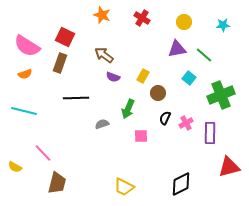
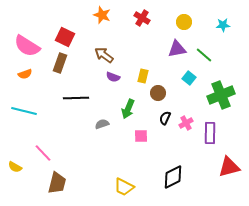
yellow rectangle: rotated 16 degrees counterclockwise
black diamond: moved 8 px left, 7 px up
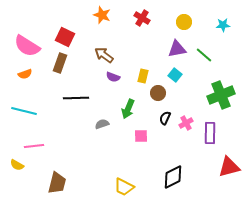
cyan square: moved 14 px left, 3 px up
pink line: moved 9 px left, 7 px up; rotated 54 degrees counterclockwise
yellow semicircle: moved 2 px right, 2 px up
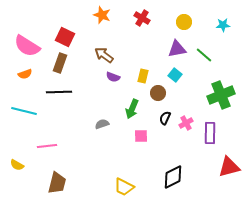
black line: moved 17 px left, 6 px up
green arrow: moved 4 px right
pink line: moved 13 px right
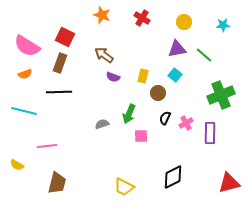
green arrow: moved 3 px left, 5 px down
red triangle: moved 16 px down
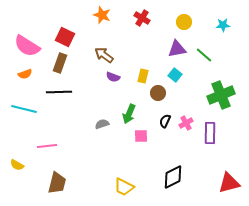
cyan line: moved 2 px up
black semicircle: moved 3 px down
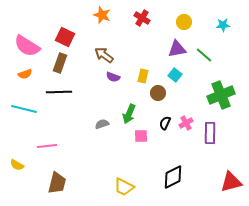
black semicircle: moved 2 px down
red triangle: moved 2 px right, 1 px up
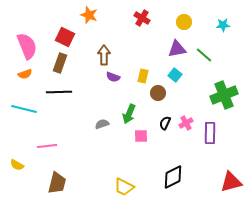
orange star: moved 13 px left
pink semicircle: rotated 144 degrees counterclockwise
brown arrow: rotated 54 degrees clockwise
green cross: moved 3 px right
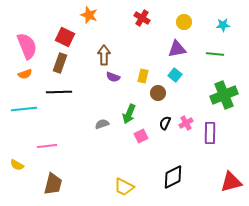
green line: moved 11 px right, 1 px up; rotated 36 degrees counterclockwise
cyan line: rotated 20 degrees counterclockwise
pink square: rotated 24 degrees counterclockwise
brown trapezoid: moved 4 px left, 1 px down
